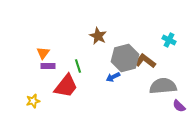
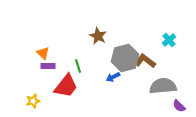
cyan cross: rotated 24 degrees clockwise
orange triangle: rotated 24 degrees counterclockwise
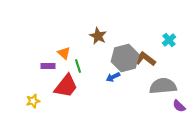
orange triangle: moved 21 px right
brown L-shape: moved 2 px up
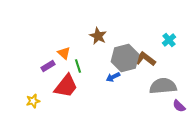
purple rectangle: rotated 32 degrees counterclockwise
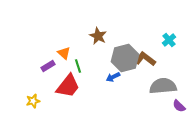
red trapezoid: moved 2 px right
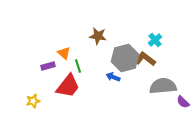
brown star: rotated 18 degrees counterclockwise
cyan cross: moved 14 px left
purple rectangle: rotated 16 degrees clockwise
blue arrow: rotated 48 degrees clockwise
purple semicircle: moved 4 px right, 4 px up
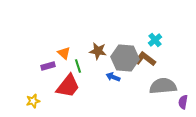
brown star: moved 15 px down
gray hexagon: rotated 20 degrees clockwise
purple semicircle: rotated 56 degrees clockwise
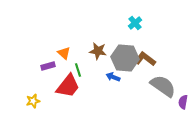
cyan cross: moved 20 px left, 17 px up
green line: moved 4 px down
gray semicircle: rotated 40 degrees clockwise
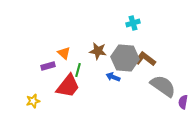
cyan cross: moved 2 px left; rotated 24 degrees clockwise
green line: rotated 32 degrees clockwise
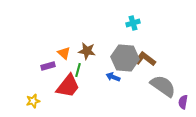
brown star: moved 11 px left
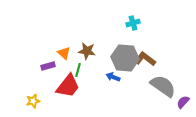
purple semicircle: rotated 32 degrees clockwise
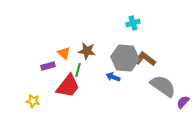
yellow star: rotated 24 degrees clockwise
